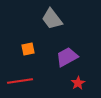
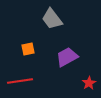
red star: moved 11 px right
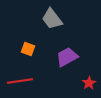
orange square: rotated 32 degrees clockwise
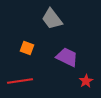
orange square: moved 1 px left, 1 px up
purple trapezoid: rotated 55 degrees clockwise
red star: moved 3 px left, 2 px up
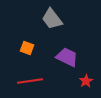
red line: moved 10 px right
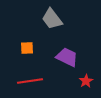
orange square: rotated 24 degrees counterclockwise
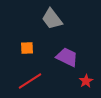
red line: rotated 25 degrees counterclockwise
